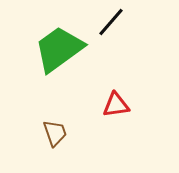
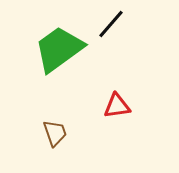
black line: moved 2 px down
red triangle: moved 1 px right, 1 px down
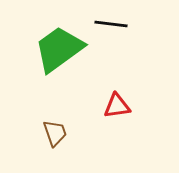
black line: rotated 56 degrees clockwise
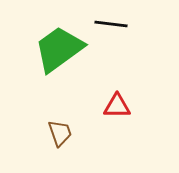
red triangle: rotated 8 degrees clockwise
brown trapezoid: moved 5 px right
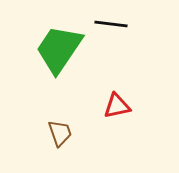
green trapezoid: rotated 20 degrees counterclockwise
red triangle: rotated 12 degrees counterclockwise
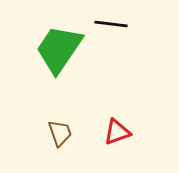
red triangle: moved 26 px down; rotated 8 degrees counterclockwise
